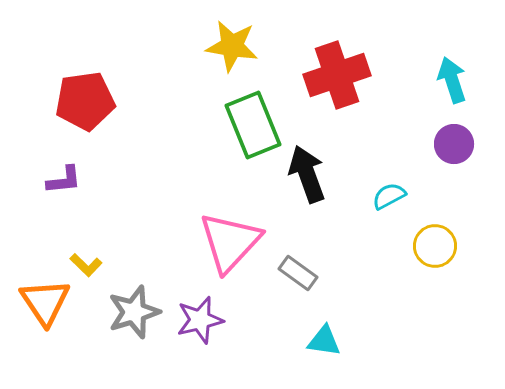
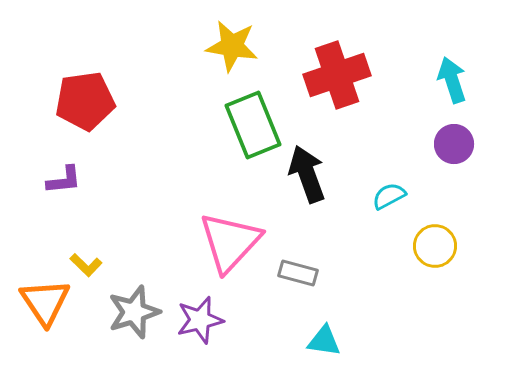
gray rectangle: rotated 21 degrees counterclockwise
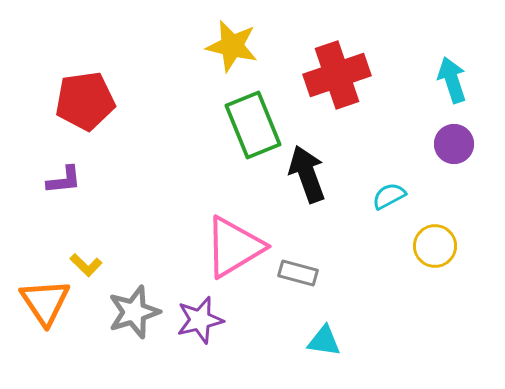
yellow star: rotated 4 degrees clockwise
pink triangle: moved 4 px right, 5 px down; rotated 16 degrees clockwise
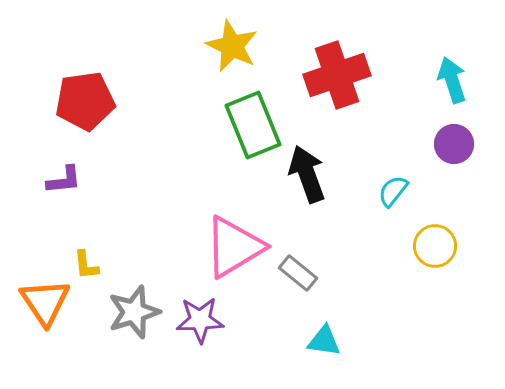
yellow star: rotated 12 degrees clockwise
cyan semicircle: moved 4 px right, 5 px up; rotated 24 degrees counterclockwise
yellow L-shape: rotated 40 degrees clockwise
gray rectangle: rotated 24 degrees clockwise
purple star: rotated 12 degrees clockwise
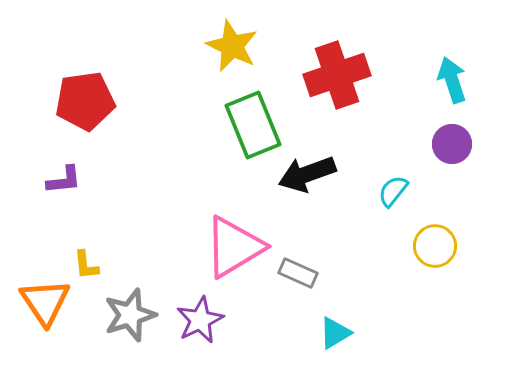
purple circle: moved 2 px left
black arrow: rotated 90 degrees counterclockwise
gray rectangle: rotated 15 degrees counterclockwise
gray star: moved 4 px left, 3 px down
purple star: rotated 24 degrees counterclockwise
cyan triangle: moved 11 px right, 8 px up; rotated 39 degrees counterclockwise
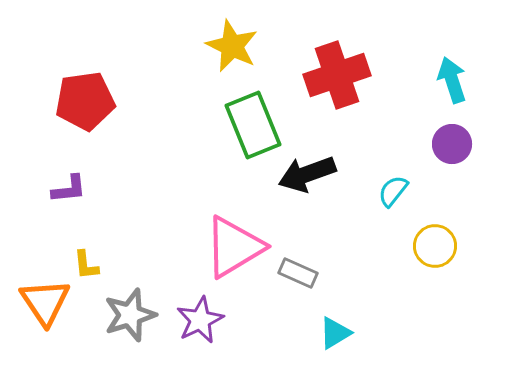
purple L-shape: moved 5 px right, 9 px down
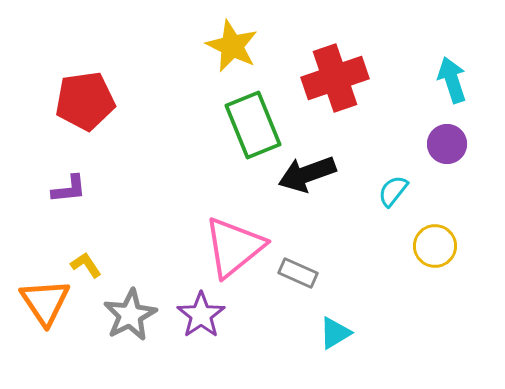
red cross: moved 2 px left, 3 px down
purple circle: moved 5 px left
pink triangle: rotated 8 degrees counterclockwise
yellow L-shape: rotated 152 degrees clockwise
gray star: rotated 10 degrees counterclockwise
purple star: moved 1 px right, 5 px up; rotated 9 degrees counterclockwise
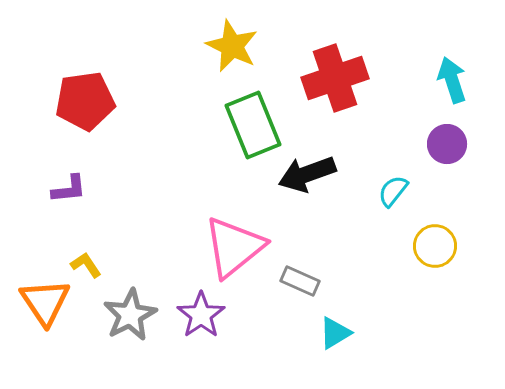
gray rectangle: moved 2 px right, 8 px down
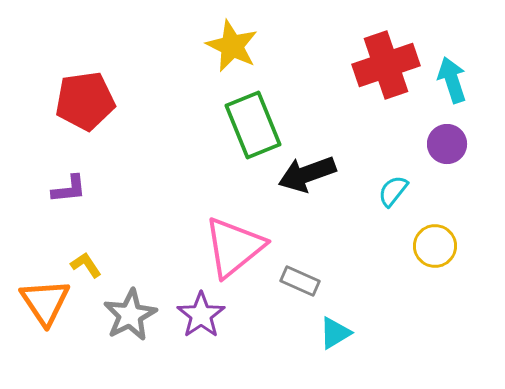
red cross: moved 51 px right, 13 px up
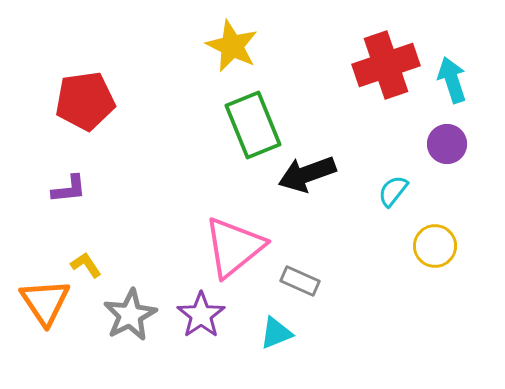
cyan triangle: moved 59 px left; rotated 9 degrees clockwise
